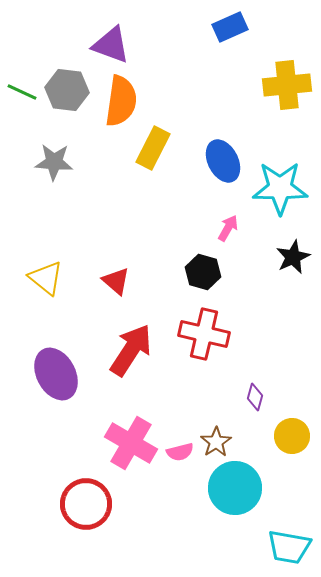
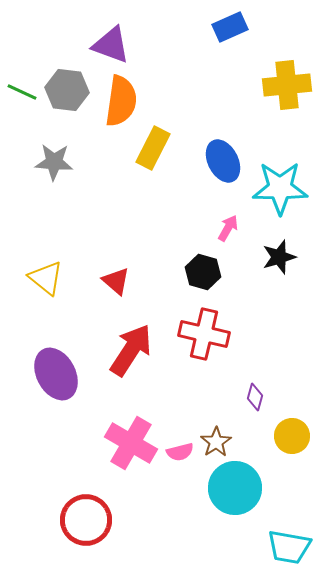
black star: moved 14 px left; rotated 8 degrees clockwise
red circle: moved 16 px down
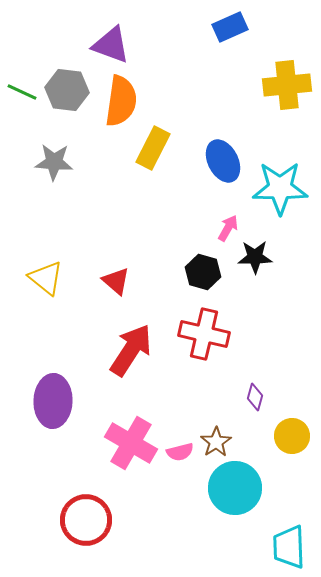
black star: moved 24 px left; rotated 16 degrees clockwise
purple ellipse: moved 3 px left, 27 px down; rotated 30 degrees clockwise
cyan trapezoid: rotated 78 degrees clockwise
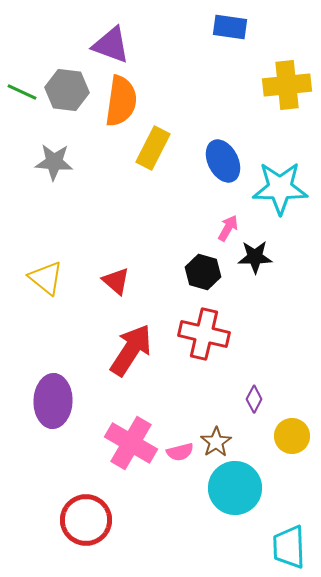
blue rectangle: rotated 32 degrees clockwise
purple diamond: moved 1 px left, 2 px down; rotated 12 degrees clockwise
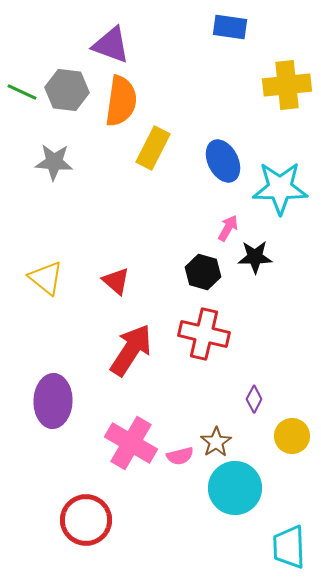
pink semicircle: moved 4 px down
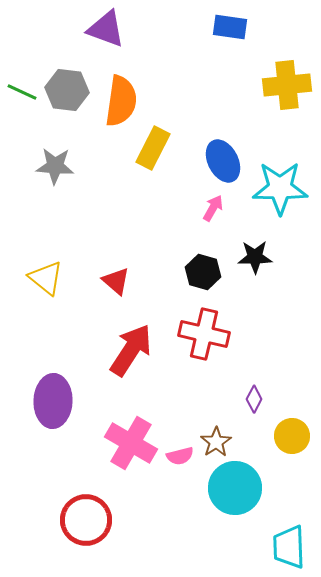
purple triangle: moved 5 px left, 16 px up
gray star: moved 1 px right, 4 px down
pink arrow: moved 15 px left, 20 px up
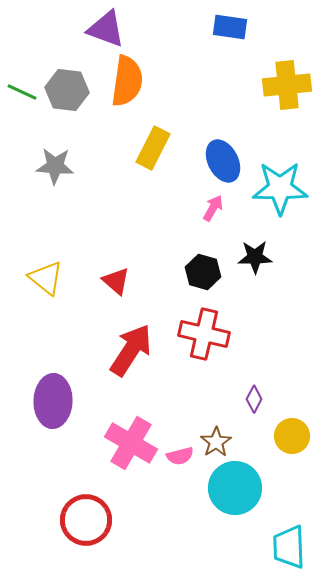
orange semicircle: moved 6 px right, 20 px up
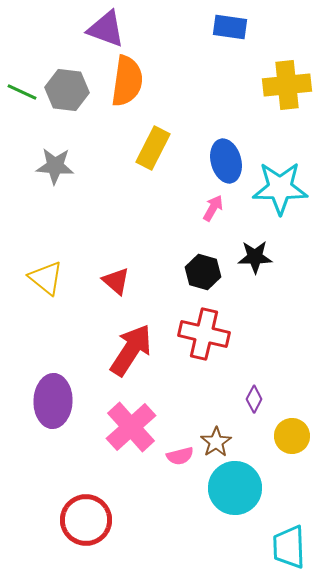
blue ellipse: moved 3 px right; rotated 12 degrees clockwise
pink cross: moved 16 px up; rotated 18 degrees clockwise
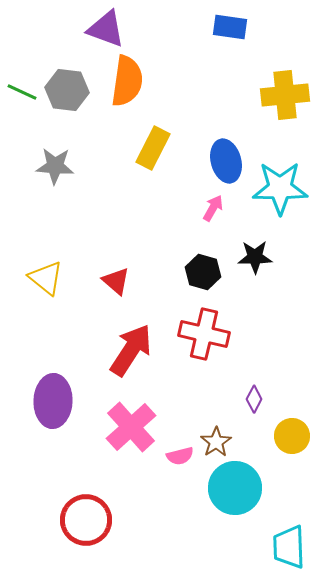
yellow cross: moved 2 px left, 10 px down
